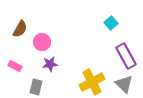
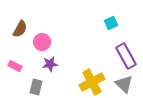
cyan square: rotated 16 degrees clockwise
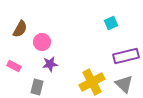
purple rectangle: rotated 75 degrees counterclockwise
pink rectangle: moved 1 px left
gray rectangle: moved 1 px right
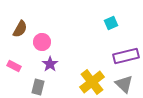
purple star: rotated 28 degrees counterclockwise
yellow cross: rotated 10 degrees counterclockwise
gray rectangle: moved 1 px right
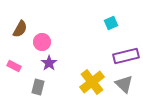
purple star: moved 1 px left, 1 px up
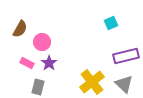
pink rectangle: moved 13 px right, 3 px up
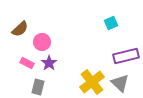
brown semicircle: rotated 18 degrees clockwise
gray triangle: moved 4 px left, 1 px up
